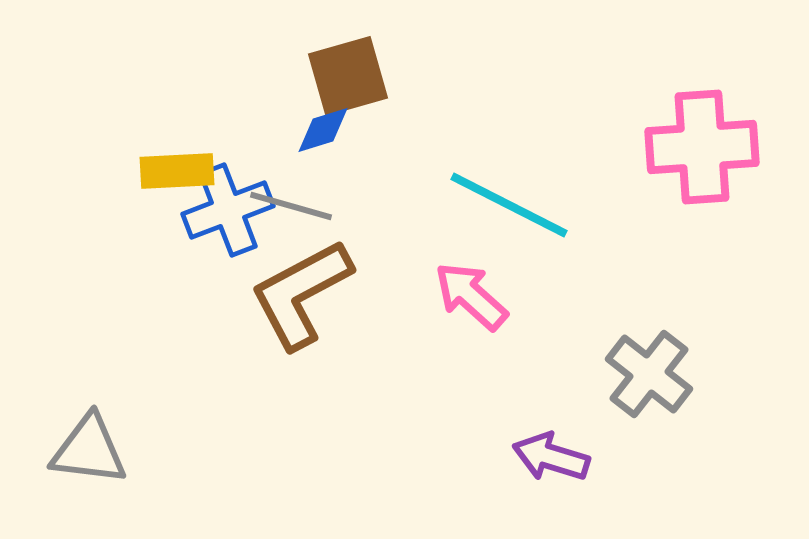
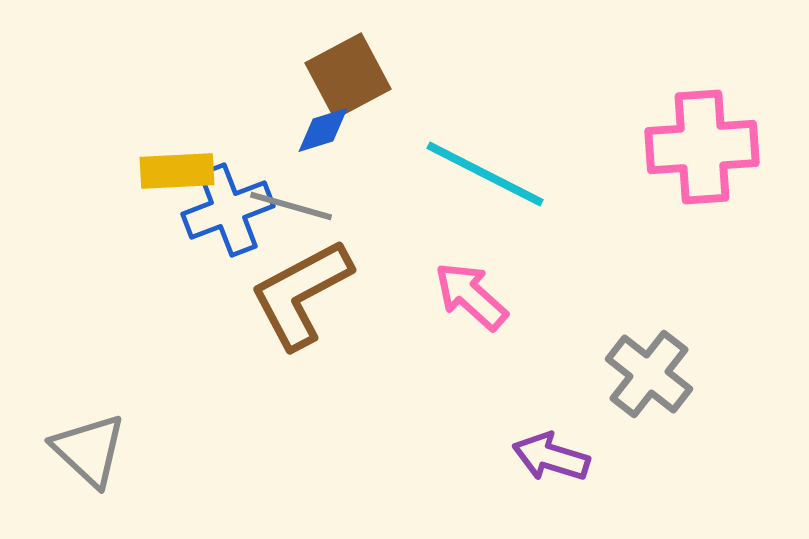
brown square: rotated 12 degrees counterclockwise
cyan line: moved 24 px left, 31 px up
gray triangle: rotated 36 degrees clockwise
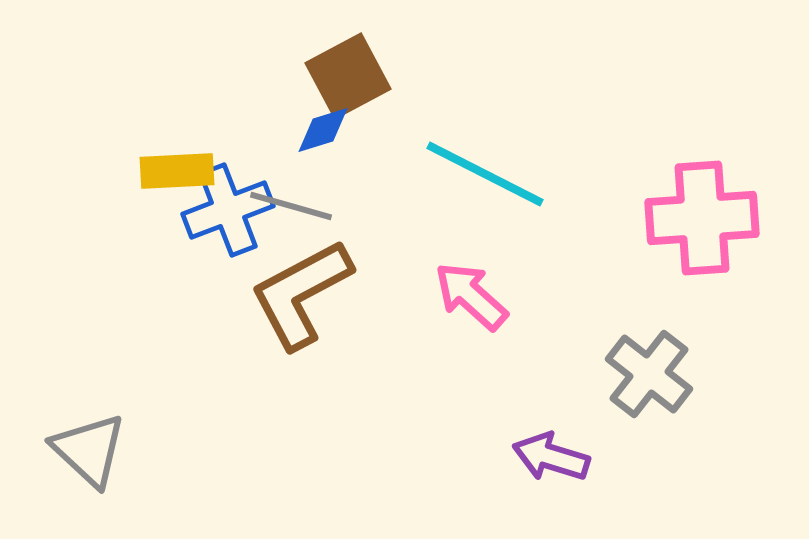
pink cross: moved 71 px down
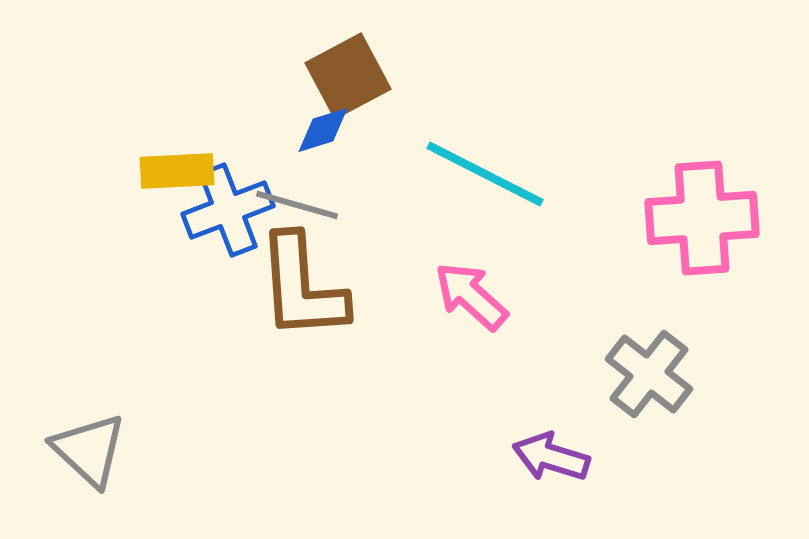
gray line: moved 6 px right, 1 px up
brown L-shape: moved 1 px right, 7 px up; rotated 66 degrees counterclockwise
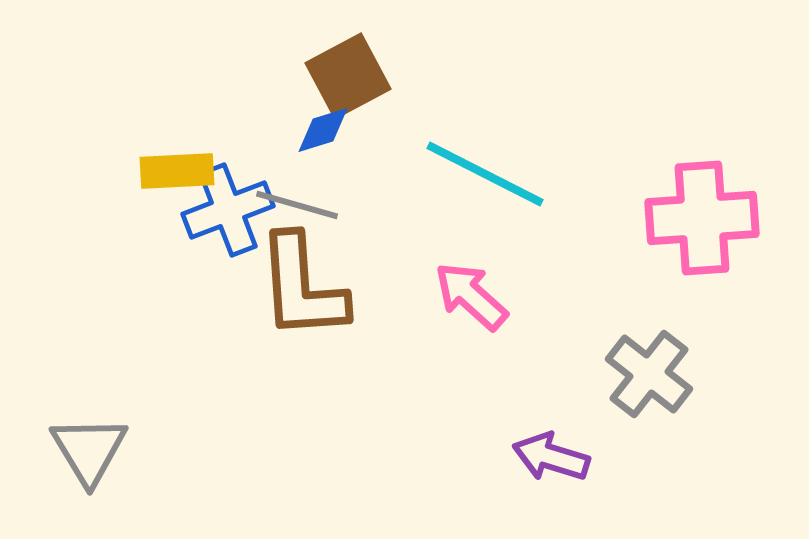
gray triangle: rotated 16 degrees clockwise
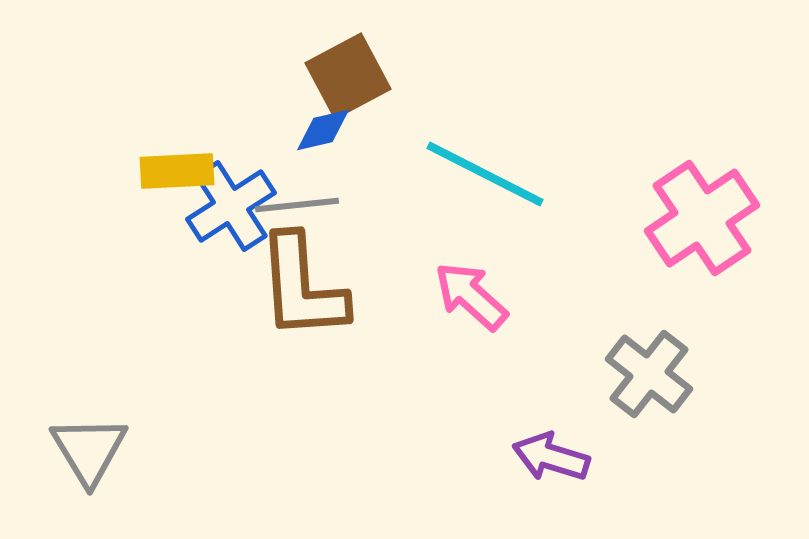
blue diamond: rotated 4 degrees clockwise
gray line: rotated 22 degrees counterclockwise
blue cross: moved 3 px right, 4 px up; rotated 12 degrees counterclockwise
pink cross: rotated 30 degrees counterclockwise
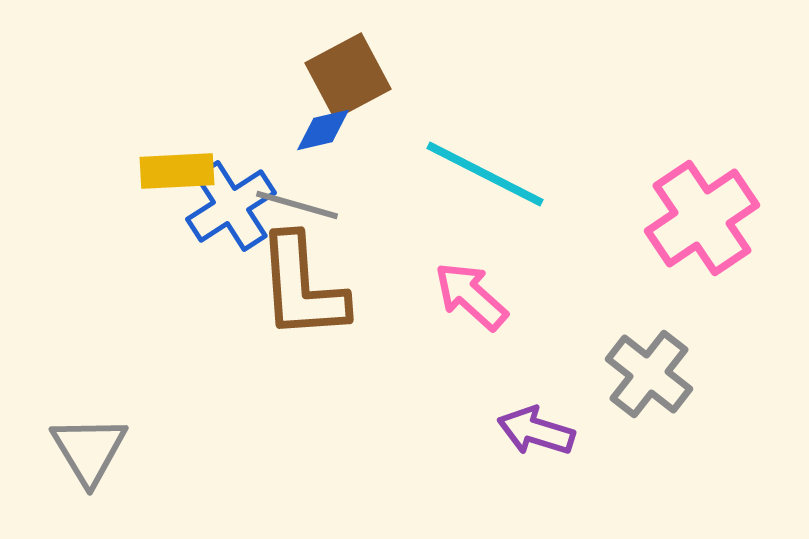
gray line: rotated 22 degrees clockwise
purple arrow: moved 15 px left, 26 px up
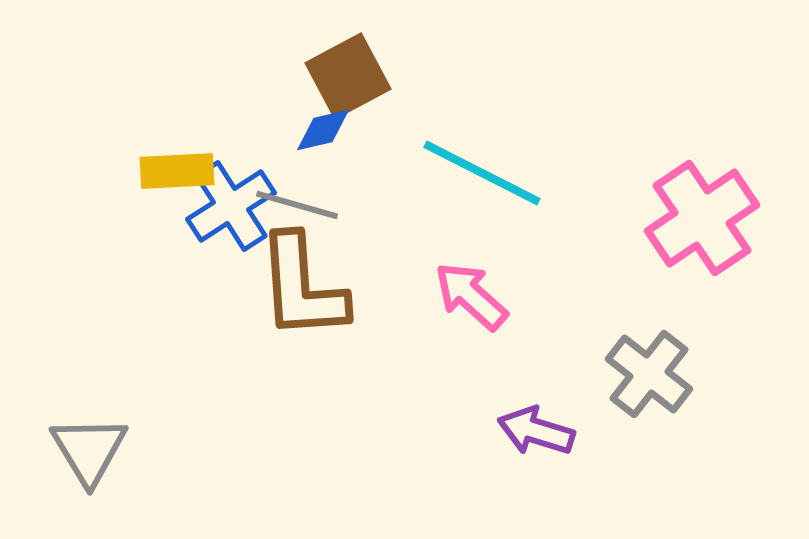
cyan line: moved 3 px left, 1 px up
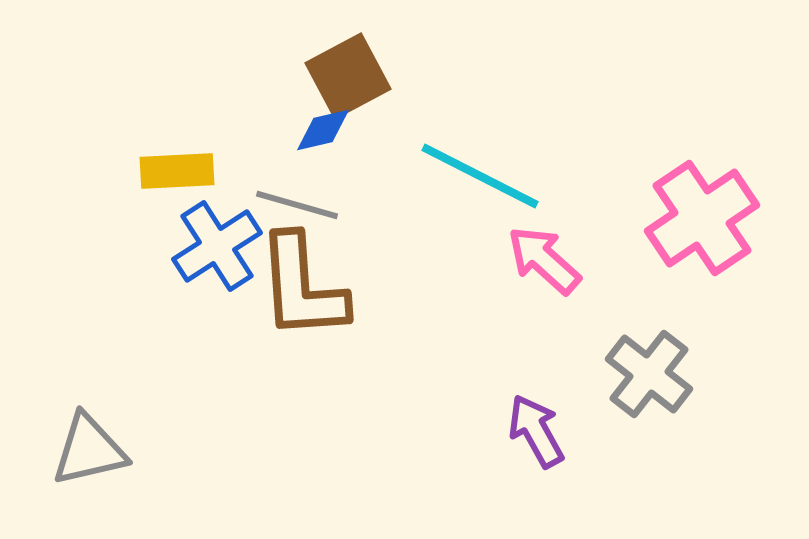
cyan line: moved 2 px left, 3 px down
blue cross: moved 14 px left, 40 px down
pink arrow: moved 73 px right, 36 px up
purple arrow: rotated 44 degrees clockwise
gray triangle: rotated 48 degrees clockwise
